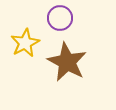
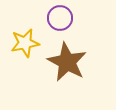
yellow star: rotated 16 degrees clockwise
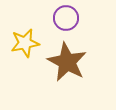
purple circle: moved 6 px right
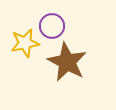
purple circle: moved 14 px left, 8 px down
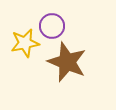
brown star: rotated 6 degrees counterclockwise
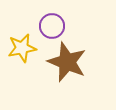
yellow star: moved 3 px left, 5 px down
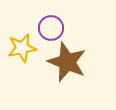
purple circle: moved 1 px left, 2 px down
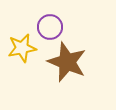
purple circle: moved 1 px left, 1 px up
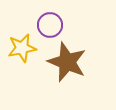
purple circle: moved 2 px up
